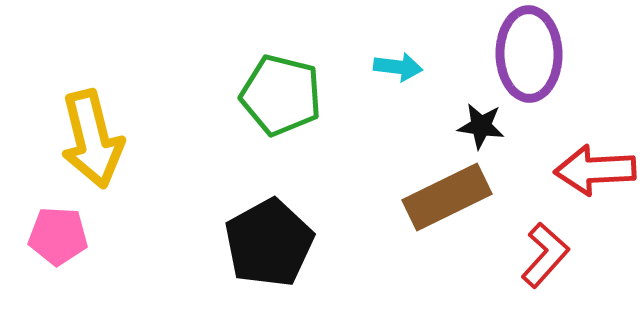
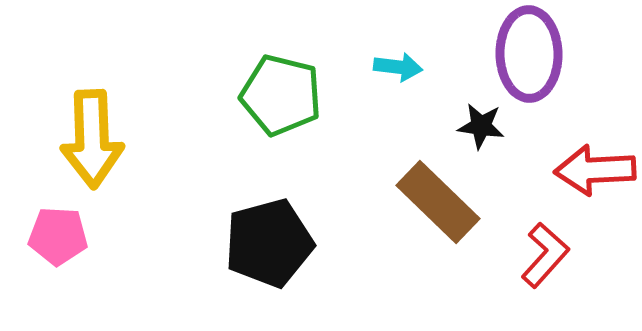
yellow arrow: rotated 12 degrees clockwise
brown rectangle: moved 9 px left, 5 px down; rotated 70 degrees clockwise
black pentagon: rotated 14 degrees clockwise
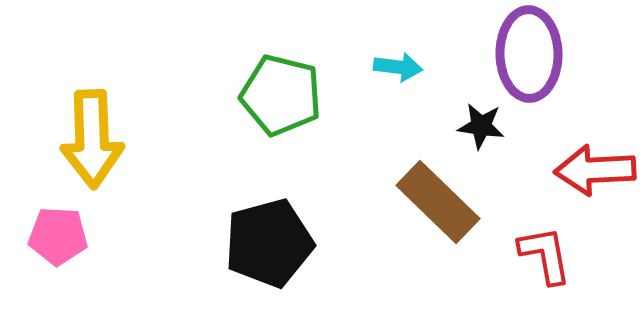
red L-shape: rotated 52 degrees counterclockwise
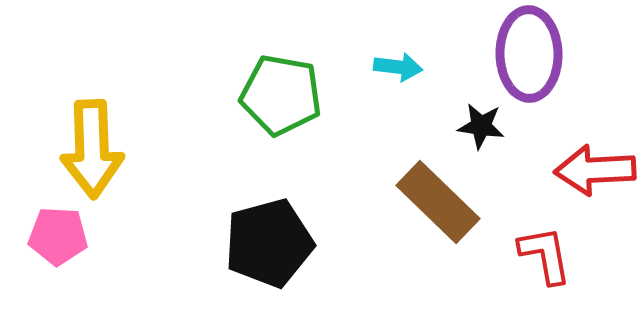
green pentagon: rotated 4 degrees counterclockwise
yellow arrow: moved 10 px down
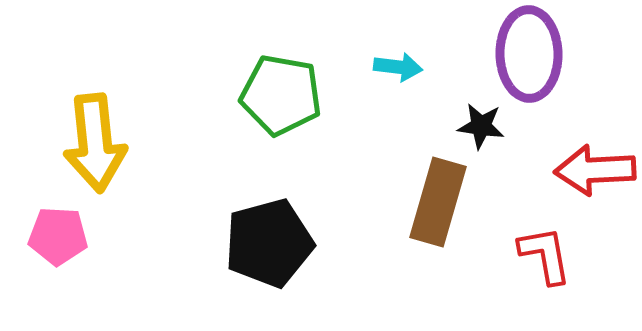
yellow arrow: moved 3 px right, 6 px up; rotated 4 degrees counterclockwise
brown rectangle: rotated 62 degrees clockwise
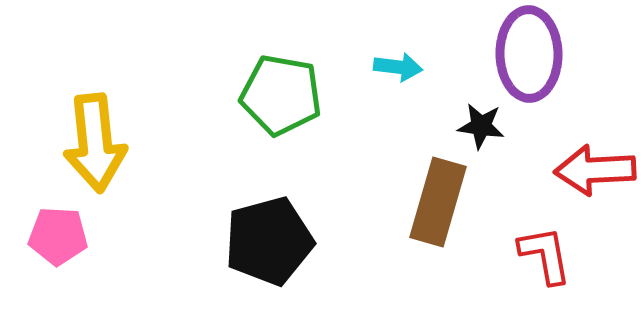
black pentagon: moved 2 px up
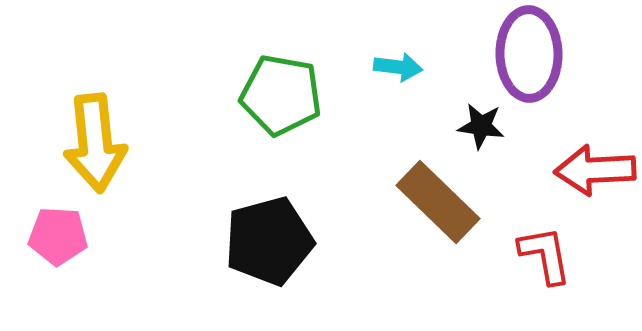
brown rectangle: rotated 62 degrees counterclockwise
